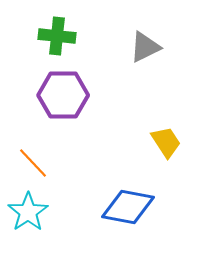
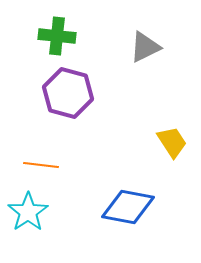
purple hexagon: moved 5 px right, 2 px up; rotated 15 degrees clockwise
yellow trapezoid: moved 6 px right
orange line: moved 8 px right, 2 px down; rotated 40 degrees counterclockwise
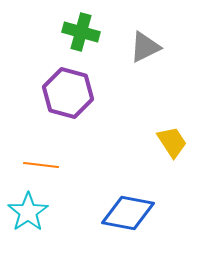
green cross: moved 24 px right, 4 px up; rotated 9 degrees clockwise
blue diamond: moved 6 px down
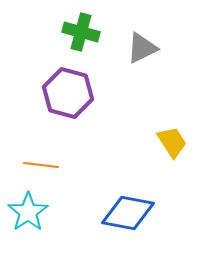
gray triangle: moved 3 px left, 1 px down
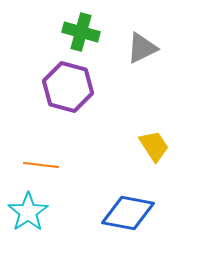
purple hexagon: moved 6 px up
yellow trapezoid: moved 18 px left, 4 px down
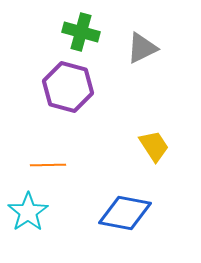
orange line: moved 7 px right; rotated 8 degrees counterclockwise
blue diamond: moved 3 px left
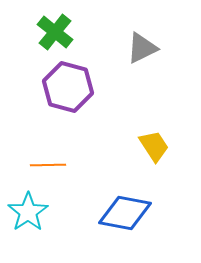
green cross: moved 26 px left; rotated 24 degrees clockwise
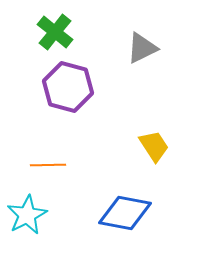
cyan star: moved 1 px left, 3 px down; rotated 6 degrees clockwise
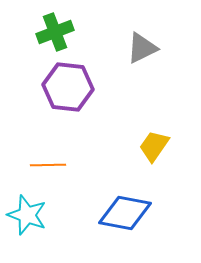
green cross: rotated 30 degrees clockwise
purple hexagon: rotated 9 degrees counterclockwise
yellow trapezoid: rotated 112 degrees counterclockwise
cyan star: rotated 24 degrees counterclockwise
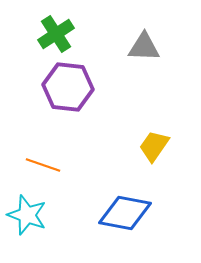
green cross: moved 1 px right, 2 px down; rotated 12 degrees counterclockwise
gray triangle: moved 2 px right, 1 px up; rotated 28 degrees clockwise
orange line: moved 5 px left; rotated 20 degrees clockwise
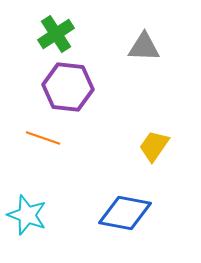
orange line: moved 27 px up
